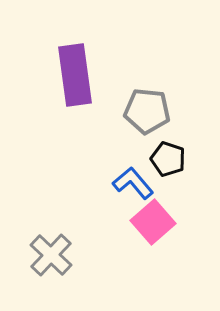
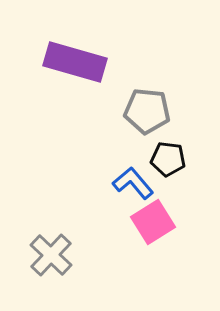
purple rectangle: moved 13 px up; rotated 66 degrees counterclockwise
black pentagon: rotated 12 degrees counterclockwise
pink square: rotated 9 degrees clockwise
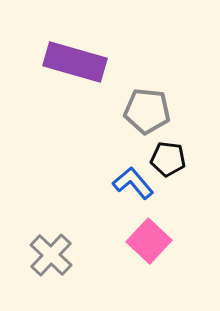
pink square: moved 4 px left, 19 px down; rotated 15 degrees counterclockwise
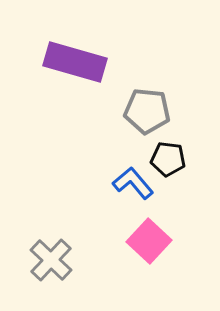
gray cross: moved 5 px down
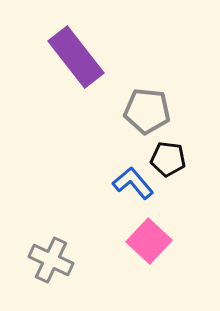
purple rectangle: moved 1 px right, 5 px up; rotated 36 degrees clockwise
gray cross: rotated 18 degrees counterclockwise
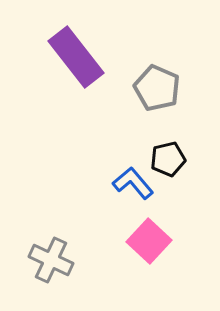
gray pentagon: moved 10 px right, 23 px up; rotated 18 degrees clockwise
black pentagon: rotated 20 degrees counterclockwise
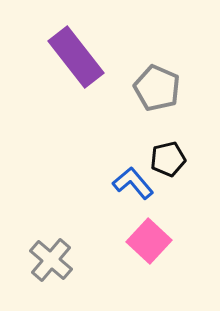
gray cross: rotated 15 degrees clockwise
